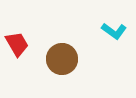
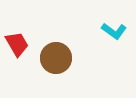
brown circle: moved 6 px left, 1 px up
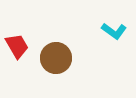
red trapezoid: moved 2 px down
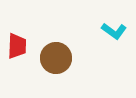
red trapezoid: rotated 32 degrees clockwise
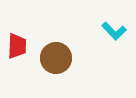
cyan L-shape: rotated 10 degrees clockwise
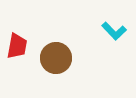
red trapezoid: rotated 8 degrees clockwise
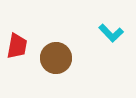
cyan L-shape: moved 3 px left, 2 px down
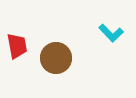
red trapezoid: rotated 20 degrees counterclockwise
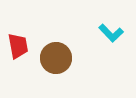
red trapezoid: moved 1 px right
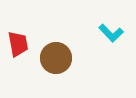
red trapezoid: moved 2 px up
